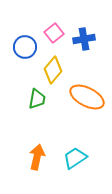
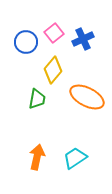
blue cross: moved 1 px left; rotated 15 degrees counterclockwise
blue circle: moved 1 px right, 5 px up
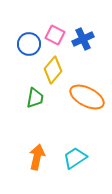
pink square: moved 1 px right, 2 px down; rotated 24 degrees counterclockwise
blue circle: moved 3 px right, 2 px down
green trapezoid: moved 2 px left, 1 px up
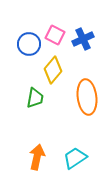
orange ellipse: rotated 56 degrees clockwise
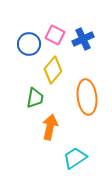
orange arrow: moved 13 px right, 30 px up
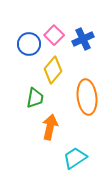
pink square: moved 1 px left; rotated 18 degrees clockwise
